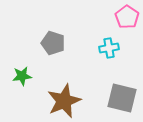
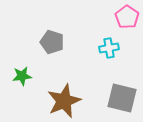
gray pentagon: moved 1 px left, 1 px up
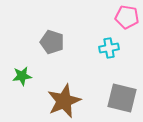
pink pentagon: rotated 25 degrees counterclockwise
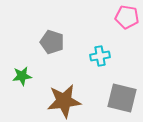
cyan cross: moved 9 px left, 8 px down
brown star: rotated 16 degrees clockwise
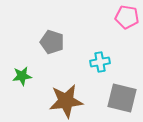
cyan cross: moved 6 px down
brown star: moved 2 px right
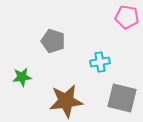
gray pentagon: moved 1 px right, 1 px up
green star: moved 1 px down
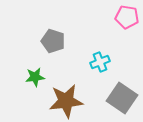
cyan cross: rotated 12 degrees counterclockwise
green star: moved 13 px right
gray square: rotated 20 degrees clockwise
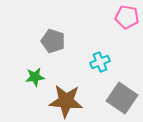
brown star: rotated 12 degrees clockwise
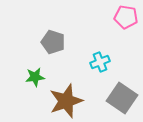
pink pentagon: moved 1 px left
gray pentagon: moved 1 px down
brown star: rotated 24 degrees counterclockwise
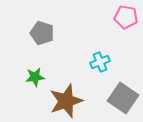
gray pentagon: moved 11 px left, 9 px up
gray square: moved 1 px right
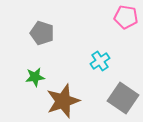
cyan cross: moved 1 px up; rotated 12 degrees counterclockwise
brown star: moved 3 px left
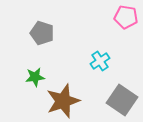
gray square: moved 1 px left, 2 px down
